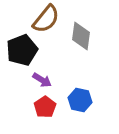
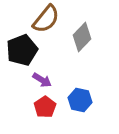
gray diamond: moved 1 px right, 1 px down; rotated 36 degrees clockwise
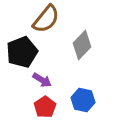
gray diamond: moved 8 px down
black pentagon: moved 2 px down
blue hexagon: moved 3 px right
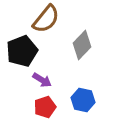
black pentagon: moved 1 px up
red pentagon: rotated 15 degrees clockwise
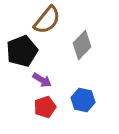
brown semicircle: moved 1 px right, 1 px down
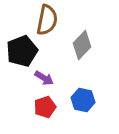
brown semicircle: rotated 28 degrees counterclockwise
purple arrow: moved 2 px right, 2 px up
